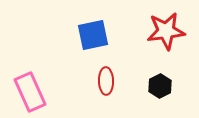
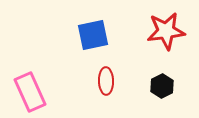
black hexagon: moved 2 px right
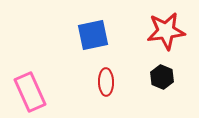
red ellipse: moved 1 px down
black hexagon: moved 9 px up; rotated 10 degrees counterclockwise
